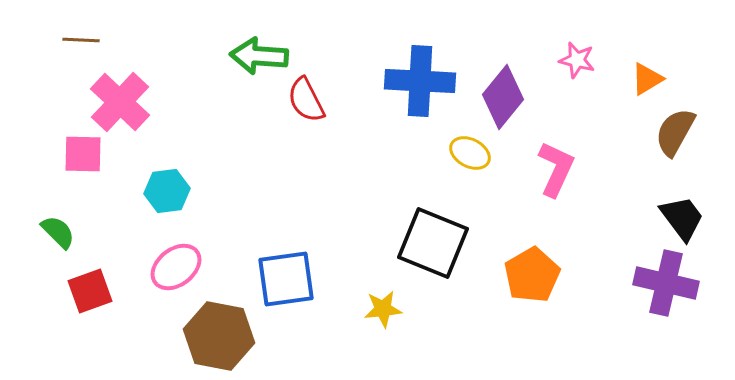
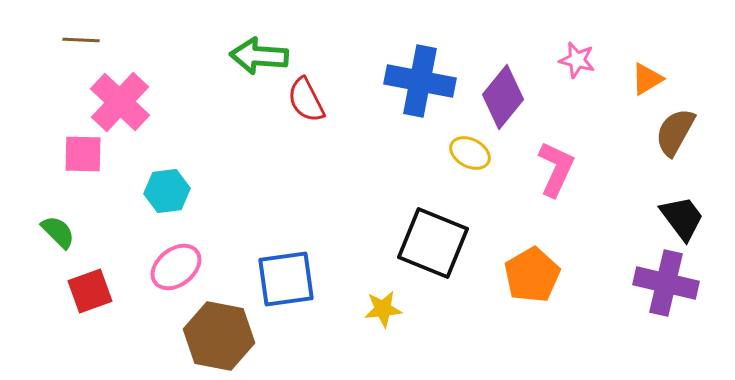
blue cross: rotated 8 degrees clockwise
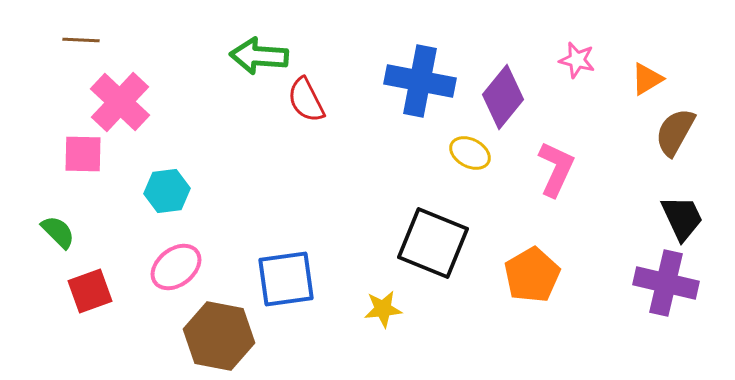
black trapezoid: rotated 12 degrees clockwise
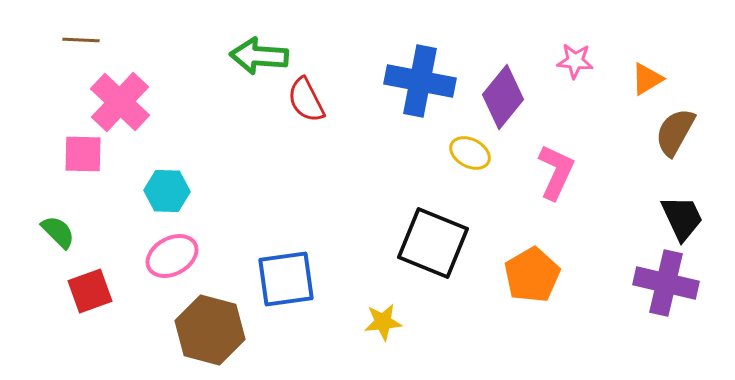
pink star: moved 2 px left, 1 px down; rotated 9 degrees counterclockwise
pink L-shape: moved 3 px down
cyan hexagon: rotated 9 degrees clockwise
pink ellipse: moved 4 px left, 11 px up; rotated 9 degrees clockwise
yellow star: moved 13 px down
brown hexagon: moved 9 px left, 6 px up; rotated 4 degrees clockwise
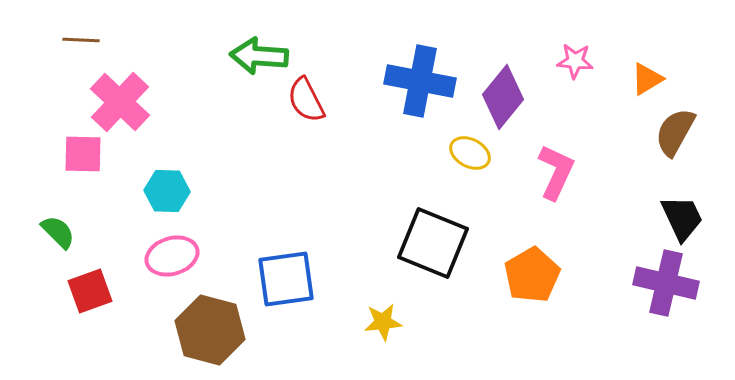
pink ellipse: rotated 12 degrees clockwise
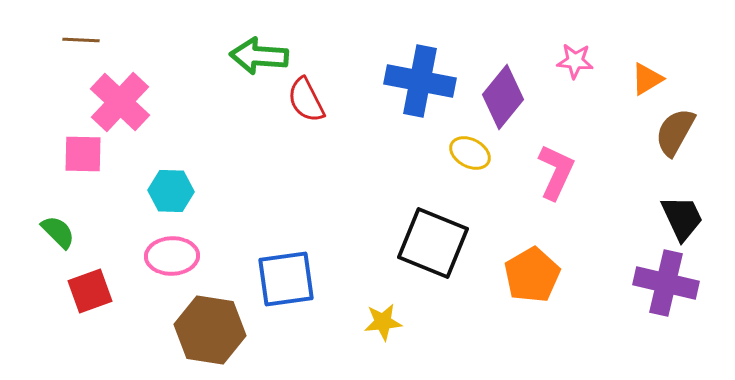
cyan hexagon: moved 4 px right
pink ellipse: rotated 15 degrees clockwise
brown hexagon: rotated 6 degrees counterclockwise
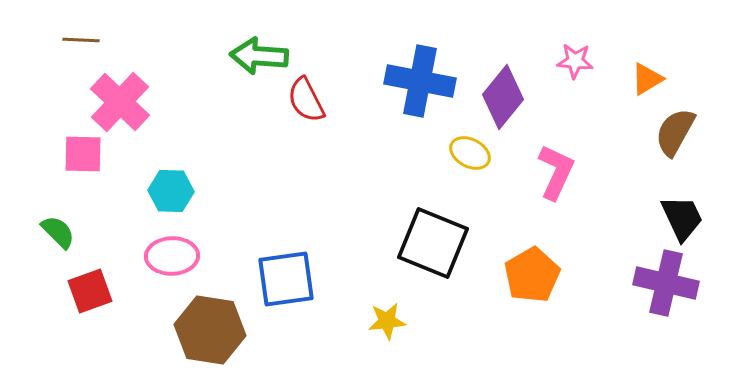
yellow star: moved 4 px right, 1 px up
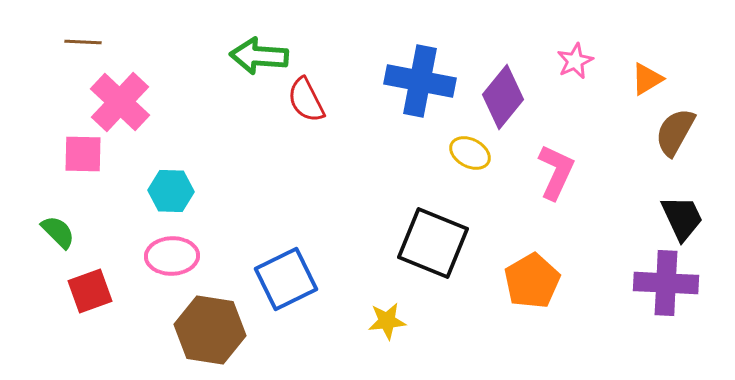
brown line: moved 2 px right, 2 px down
pink star: rotated 30 degrees counterclockwise
orange pentagon: moved 6 px down
blue square: rotated 18 degrees counterclockwise
purple cross: rotated 10 degrees counterclockwise
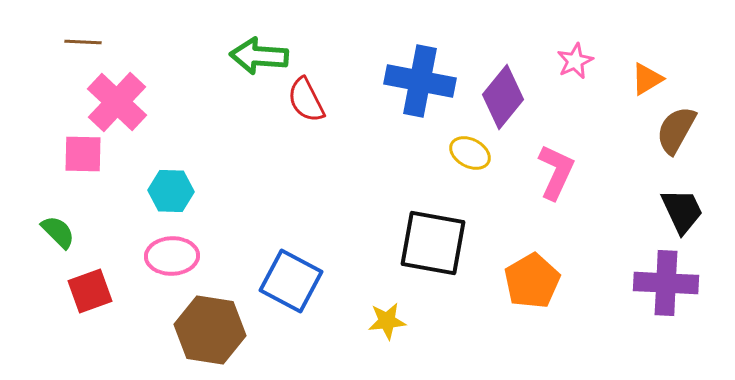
pink cross: moved 3 px left
brown semicircle: moved 1 px right, 2 px up
black trapezoid: moved 7 px up
black square: rotated 12 degrees counterclockwise
blue square: moved 5 px right, 2 px down; rotated 36 degrees counterclockwise
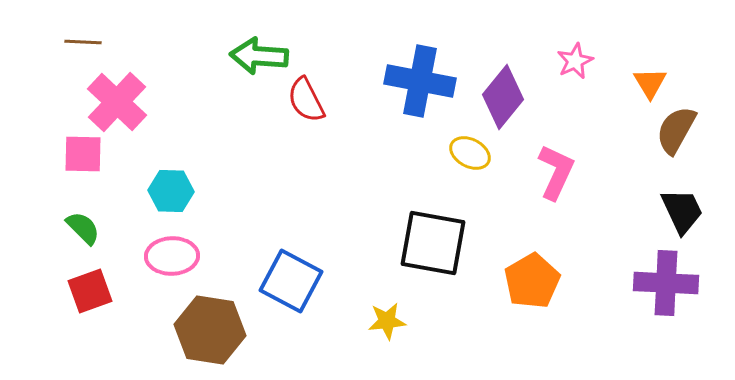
orange triangle: moved 3 px right, 4 px down; rotated 30 degrees counterclockwise
green semicircle: moved 25 px right, 4 px up
